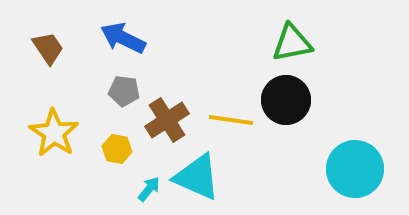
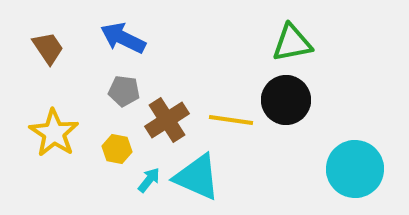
cyan arrow: moved 9 px up
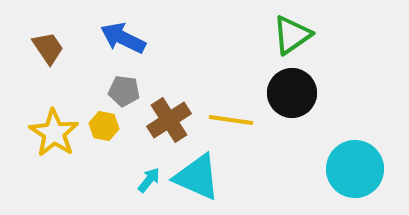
green triangle: moved 8 px up; rotated 24 degrees counterclockwise
black circle: moved 6 px right, 7 px up
brown cross: moved 2 px right
yellow hexagon: moved 13 px left, 23 px up
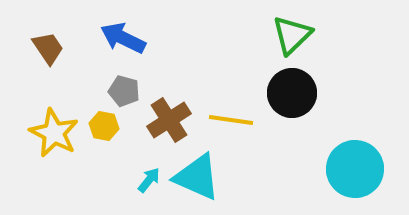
green triangle: rotated 9 degrees counterclockwise
gray pentagon: rotated 8 degrees clockwise
yellow star: rotated 6 degrees counterclockwise
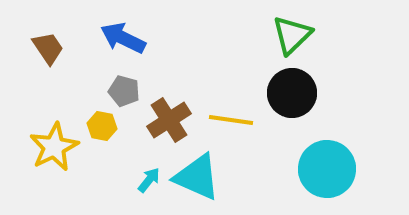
yellow hexagon: moved 2 px left
yellow star: moved 14 px down; rotated 18 degrees clockwise
cyan circle: moved 28 px left
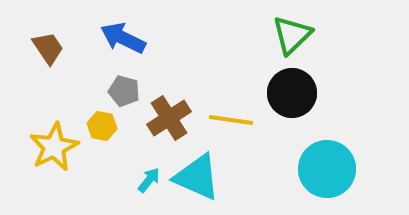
brown cross: moved 2 px up
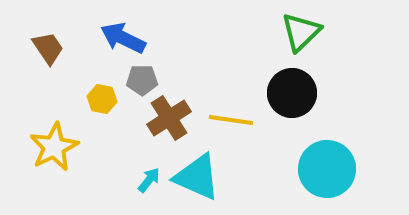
green triangle: moved 9 px right, 3 px up
gray pentagon: moved 18 px right, 11 px up; rotated 16 degrees counterclockwise
yellow hexagon: moved 27 px up
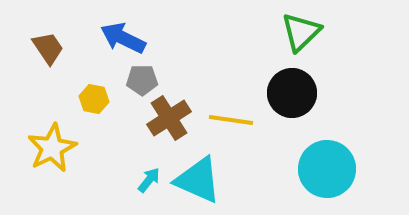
yellow hexagon: moved 8 px left
yellow star: moved 2 px left, 1 px down
cyan triangle: moved 1 px right, 3 px down
